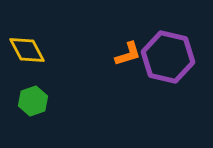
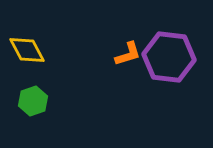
purple hexagon: moved 1 px right; rotated 6 degrees counterclockwise
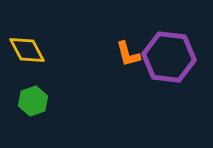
orange L-shape: rotated 92 degrees clockwise
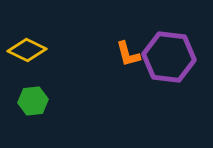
yellow diamond: rotated 36 degrees counterclockwise
green hexagon: rotated 12 degrees clockwise
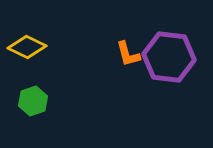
yellow diamond: moved 3 px up
green hexagon: rotated 12 degrees counterclockwise
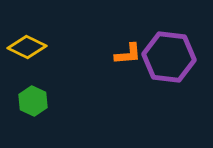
orange L-shape: rotated 80 degrees counterclockwise
green hexagon: rotated 16 degrees counterclockwise
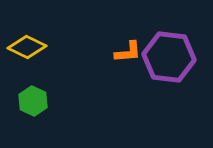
orange L-shape: moved 2 px up
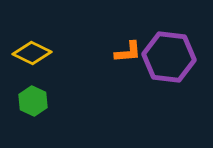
yellow diamond: moved 5 px right, 6 px down
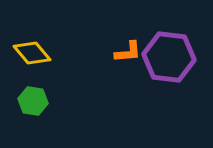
yellow diamond: rotated 24 degrees clockwise
green hexagon: rotated 16 degrees counterclockwise
